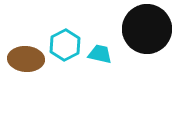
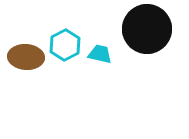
brown ellipse: moved 2 px up
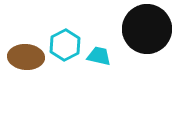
cyan trapezoid: moved 1 px left, 2 px down
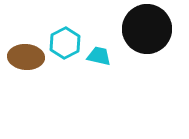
cyan hexagon: moved 2 px up
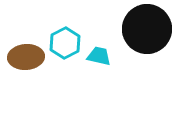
brown ellipse: rotated 8 degrees counterclockwise
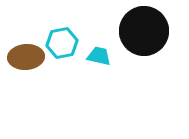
black circle: moved 3 px left, 2 px down
cyan hexagon: moved 3 px left; rotated 16 degrees clockwise
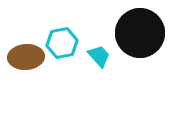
black circle: moved 4 px left, 2 px down
cyan trapezoid: rotated 35 degrees clockwise
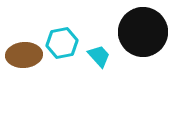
black circle: moved 3 px right, 1 px up
brown ellipse: moved 2 px left, 2 px up
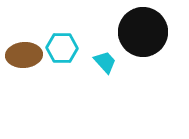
cyan hexagon: moved 5 px down; rotated 12 degrees clockwise
cyan trapezoid: moved 6 px right, 6 px down
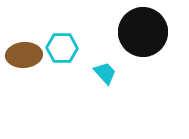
cyan trapezoid: moved 11 px down
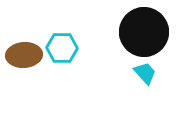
black circle: moved 1 px right
cyan trapezoid: moved 40 px right
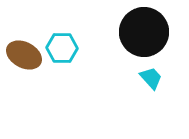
brown ellipse: rotated 32 degrees clockwise
cyan trapezoid: moved 6 px right, 5 px down
